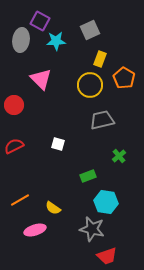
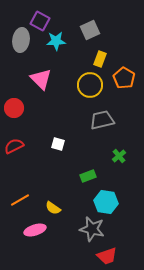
red circle: moved 3 px down
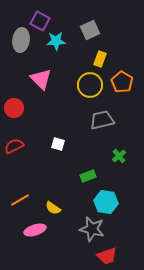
orange pentagon: moved 2 px left, 4 px down
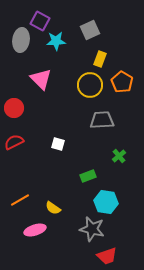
gray trapezoid: rotated 10 degrees clockwise
red semicircle: moved 4 px up
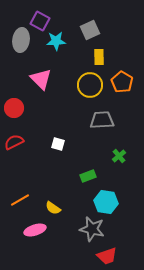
yellow rectangle: moved 1 px left, 2 px up; rotated 21 degrees counterclockwise
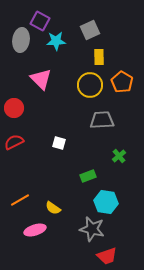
white square: moved 1 px right, 1 px up
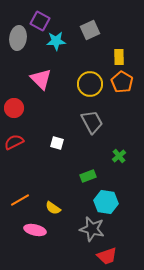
gray ellipse: moved 3 px left, 2 px up
yellow rectangle: moved 20 px right
yellow circle: moved 1 px up
gray trapezoid: moved 10 px left, 2 px down; rotated 65 degrees clockwise
white square: moved 2 px left
pink ellipse: rotated 30 degrees clockwise
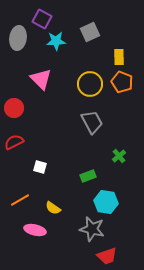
purple square: moved 2 px right, 2 px up
gray square: moved 2 px down
orange pentagon: rotated 10 degrees counterclockwise
white square: moved 17 px left, 24 px down
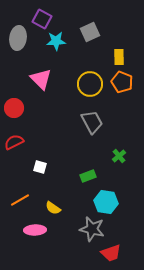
pink ellipse: rotated 15 degrees counterclockwise
red trapezoid: moved 4 px right, 3 px up
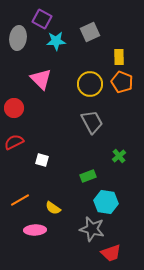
white square: moved 2 px right, 7 px up
